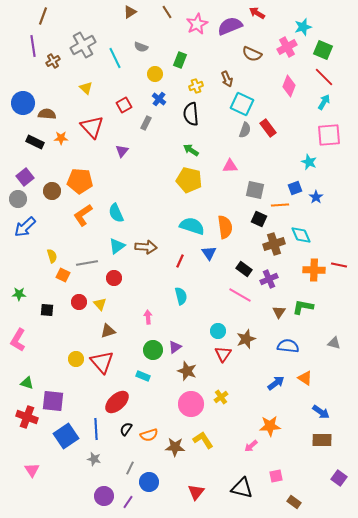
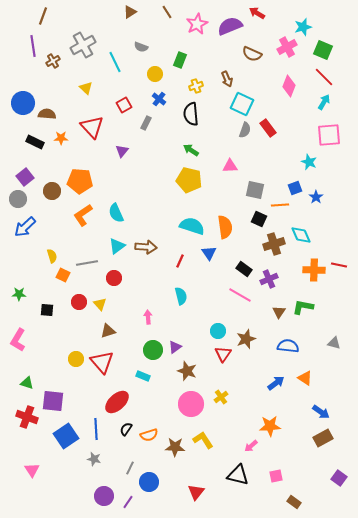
cyan line at (115, 58): moved 4 px down
brown rectangle at (322, 440): moved 1 px right, 2 px up; rotated 30 degrees counterclockwise
black triangle at (242, 488): moved 4 px left, 13 px up
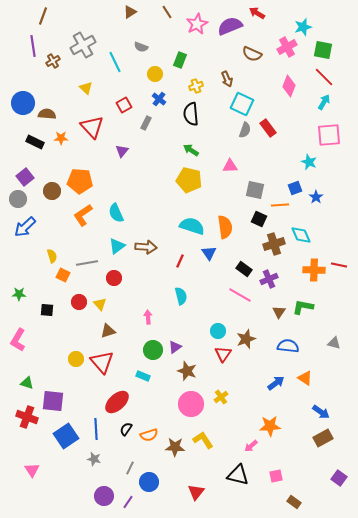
green square at (323, 50): rotated 12 degrees counterclockwise
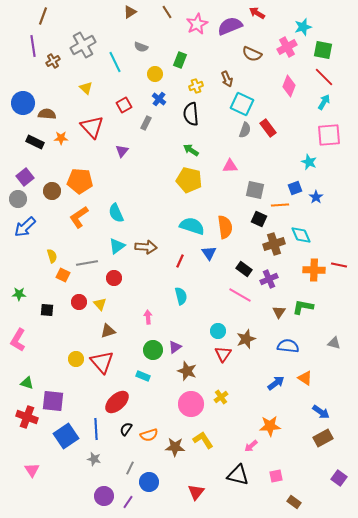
orange L-shape at (83, 215): moved 4 px left, 2 px down
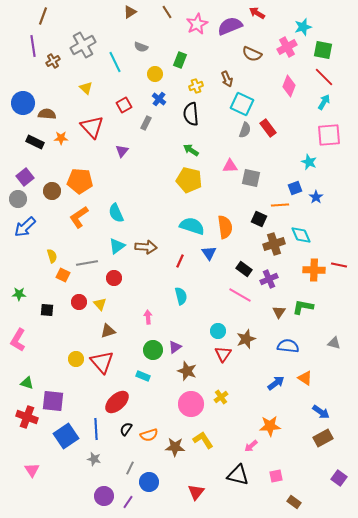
gray square at (255, 190): moved 4 px left, 12 px up
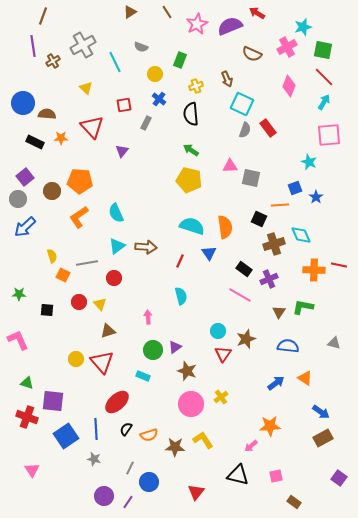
red square at (124, 105): rotated 21 degrees clockwise
pink L-shape at (18, 340): rotated 125 degrees clockwise
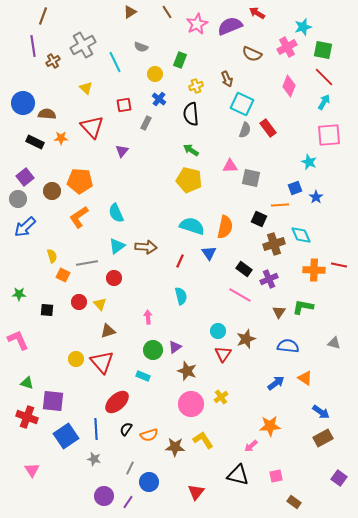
orange semicircle at (225, 227): rotated 20 degrees clockwise
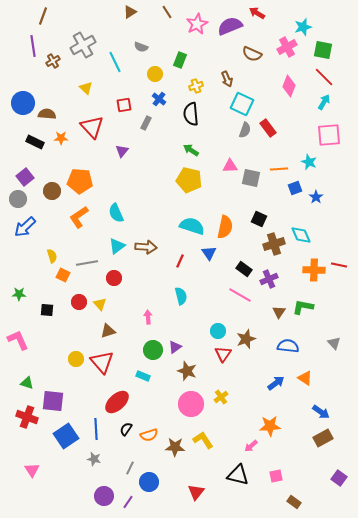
orange line at (280, 205): moved 1 px left, 36 px up
gray triangle at (334, 343): rotated 32 degrees clockwise
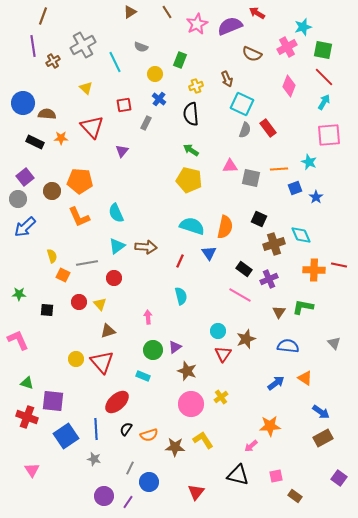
orange L-shape at (79, 217): rotated 80 degrees counterclockwise
brown rectangle at (294, 502): moved 1 px right, 6 px up
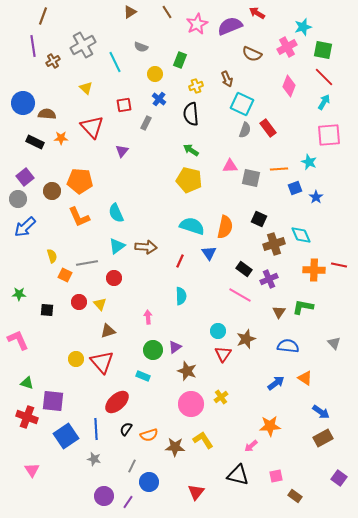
orange square at (63, 275): moved 2 px right
cyan semicircle at (181, 296): rotated 12 degrees clockwise
gray line at (130, 468): moved 2 px right, 2 px up
